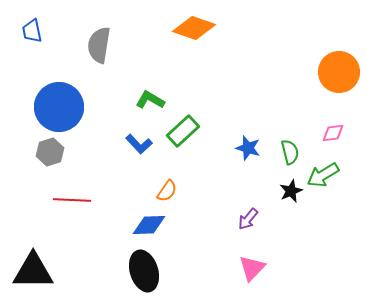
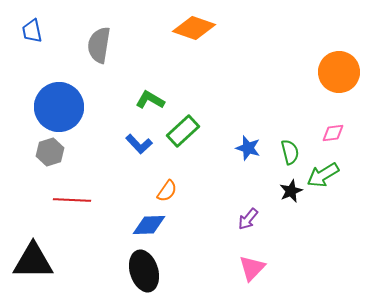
black triangle: moved 10 px up
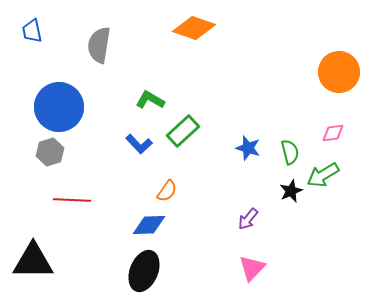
black ellipse: rotated 39 degrees clockwise
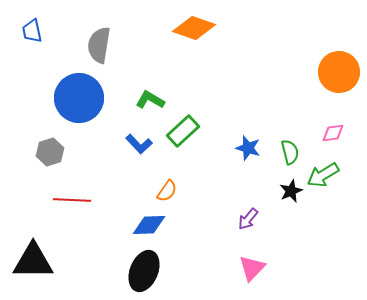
blue circle: moved 20 px right, 9 px up
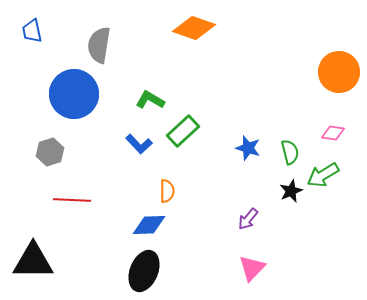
blue circle: moved 5 px left, 4 px up
pink diamond: rotated 15 degrees clockwise
orange semicircle: rotated 35 degrees counterclockwise
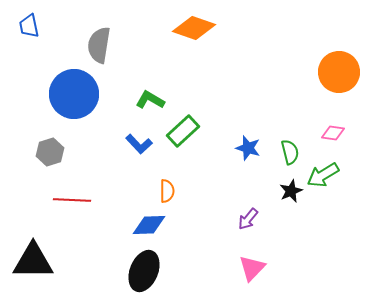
blue trapezoid: moved 3 px left, 5 px up
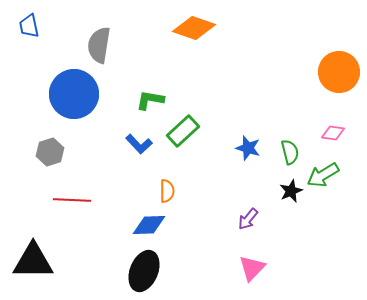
green L-shape: rotated 20 degrees counterclockwise
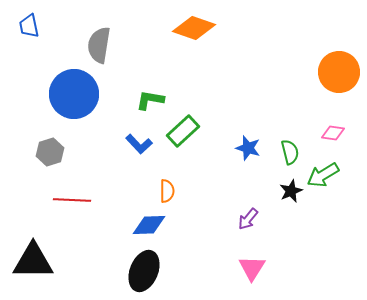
pink triangle: rotated 12 degrees counterclockwise
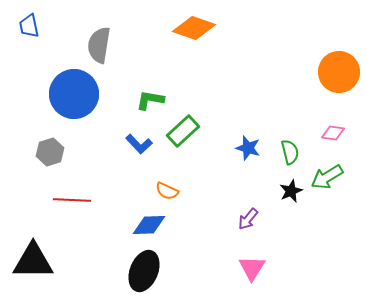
green arrow: moved 4 px right, 2 px down
orange semicircle: rotated 115 degrees clockwise
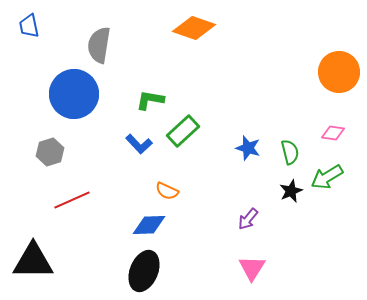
red line: rotated 27 degrees counterclockwise
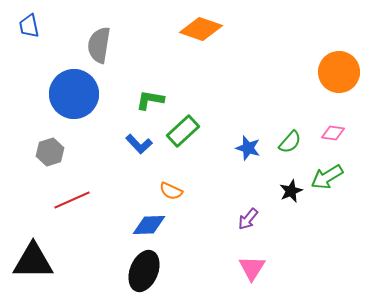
orange diamond: moved 7 px right, 1 px down
green semicircle: moved 10 px up; rotated 55 degrees clockwise
orange semicircle: moved 4 px right
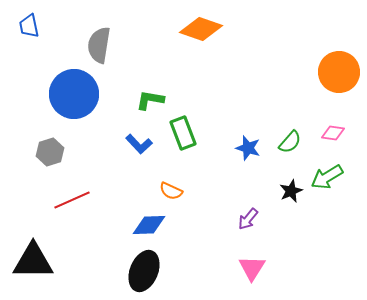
green rectangle: moved 2 px down; rotated 68 degrees counterclockwise
